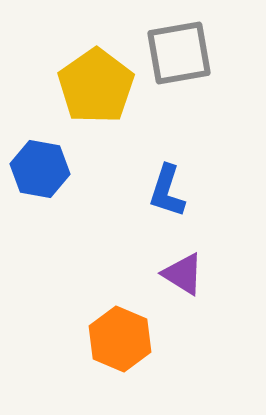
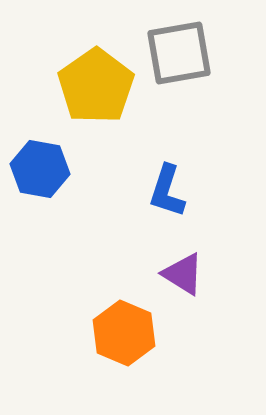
orange hexagon: moved 4 px right, 6 px up
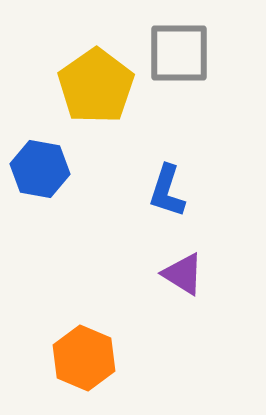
gray square: rotated 10 degrees clockwise
orange hexagon: moved 40 px left, 25 px down
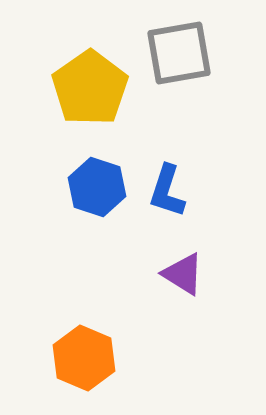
gray square: rotated 10 degrees counterclockwise
yellow pentagon: moved 6 px left, 2 px down
blue hexagon: moved 57 px right, 18 px down; rotated 8 degrees clockwise
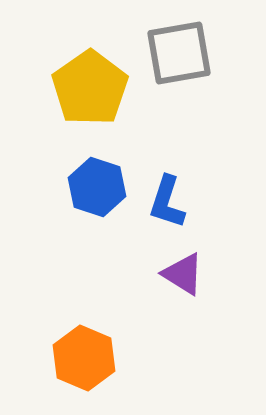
blue L-shape: moved 11 px down
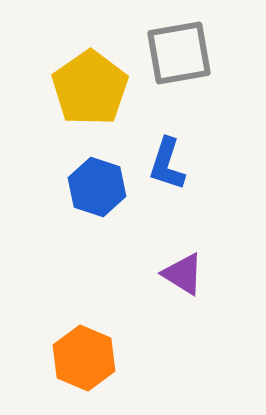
blue L-shape: moved 38 px up
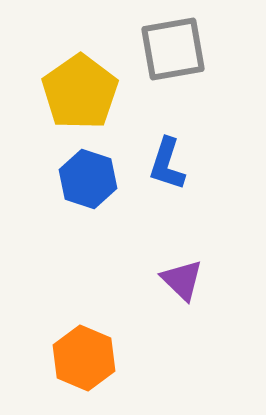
gray square: moved 6 px left, 4 px up
yellow pentagon: moved 10 px left, 4 px down
blue hexagon: moved 9 px left, 8 px up
purple triangle: moved 1 px left, 6 px down; rotated 12 degrees clockwise
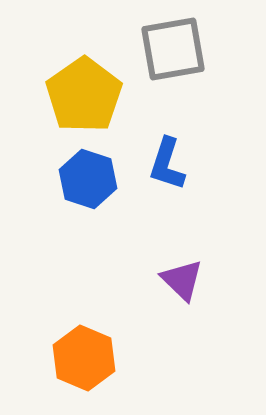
yellow pentagon: moved 4 px right, 3 px down
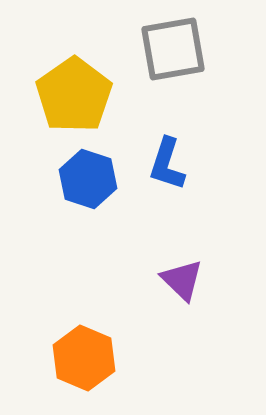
yellow pentagon: moved 10 px left
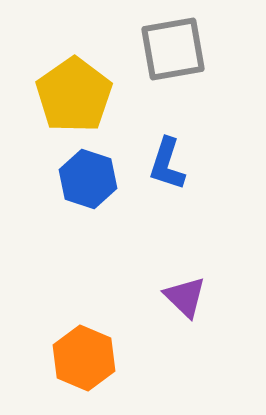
purple triangle: moved 3 px right, 17 px down
